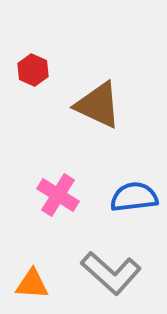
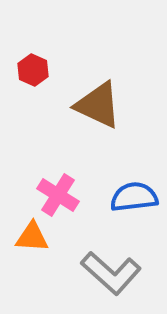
orange triangle: moved 47 px up
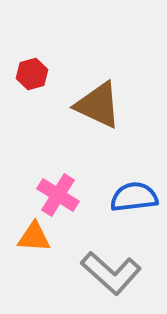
red hexagon: moved 1 px left, 4 px down; rotated 20 degrees clockwise
orange triangle: moved 2 px right
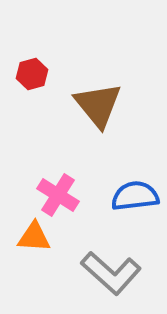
brown triangle: rotated 26 degrees clockwise
blue semicircle: moved 1 px right, 1 px up
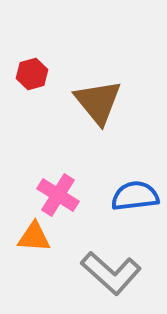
brown triangle: moved 3 px up
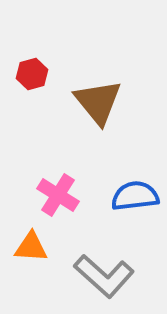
orange triangle: moved 3 px left, 10 px down
gray L-shape: moved 7 px left, 3 px down
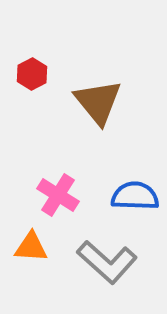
red hexagon: rotated 12 degrees counterclockwise
blue semicircle: rotated 9 degrees clockwise
gray L-shape: moved 3 px right, 14 px up
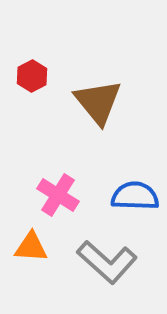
red hexagon: moved 2 px down
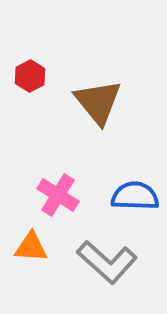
red hexagon: moved 2 px left
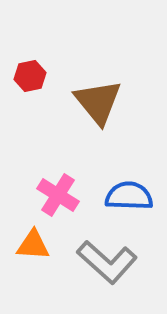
red hexagon: rotated 16 degrees clockwise
blue semicircle: moved 6 px left
orange triangle: moved 2 px right, 2 px up
